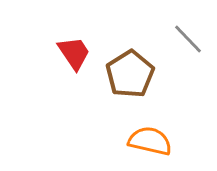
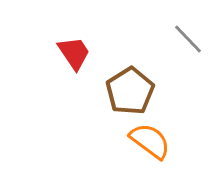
brown pentagon: moved 17 px down
orange semicircle: rotated 24 degrees clockwise
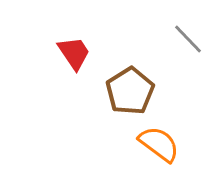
orange semicircle: moved 9 px right, 3 px down
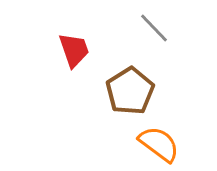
gray line: moved 34 px left, 11 px up
red trapezoid: moved 3 px up; rotated 15 degrees clockwise
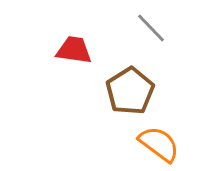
gray line: moved 3 px left
red trapezoid: rotated 63 degrees counterclockwise
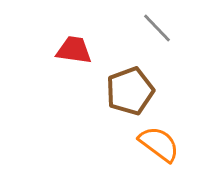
gray line: moved 6 px right
brown pentagon: rotated 12 degrees clockwise
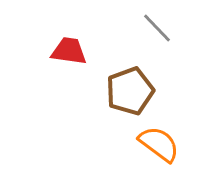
red trapezoid: moved 5 px left, 1 px down
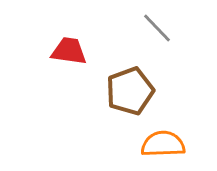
orange semicircle: moved 4 px right; rotated 39 degrees counterclockwise
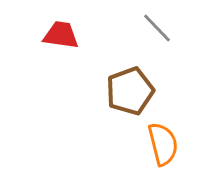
red trapezoid: moved 8 px left, 16 px up
orange semicircle: rotated 78 degrees clockwise
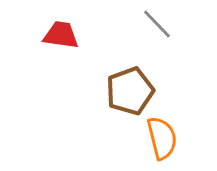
gray line: moved 4 px up
orange semicircle: moved 1 px left, 6 px up
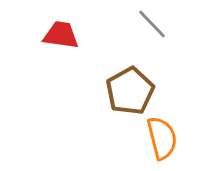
gray line: moved 5 px left
brown pentagon: rotated 9 degrees counterclockwise
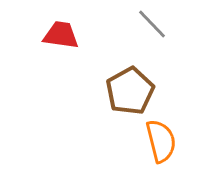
orange semicircle: moved 1 px left, 3 px down
